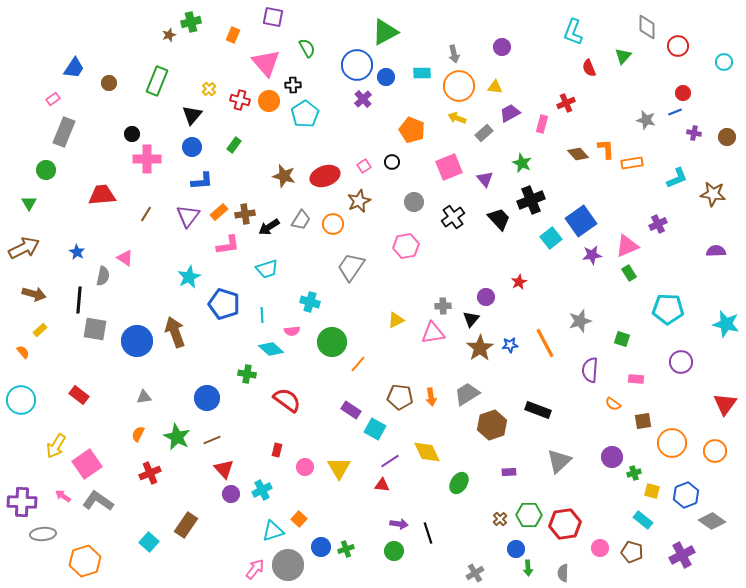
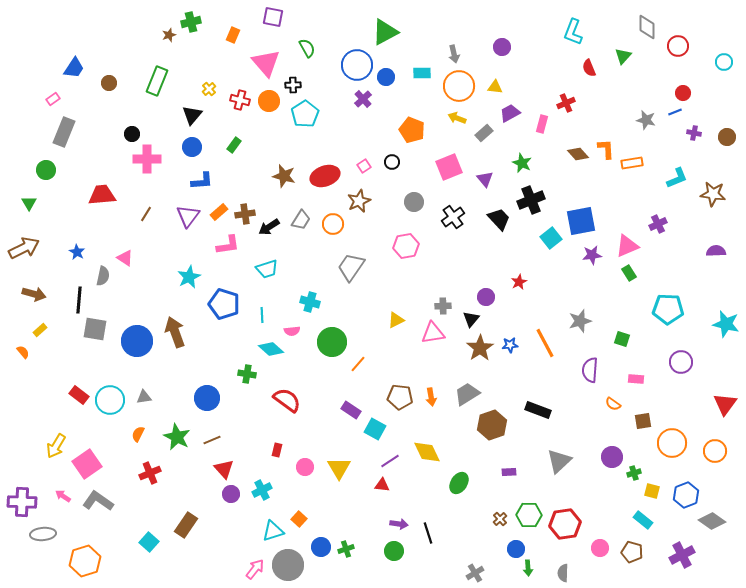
blue square at (581, 221): rotated 24 degrees clockwise
cyan circle at (21, 400): moved 89 px right
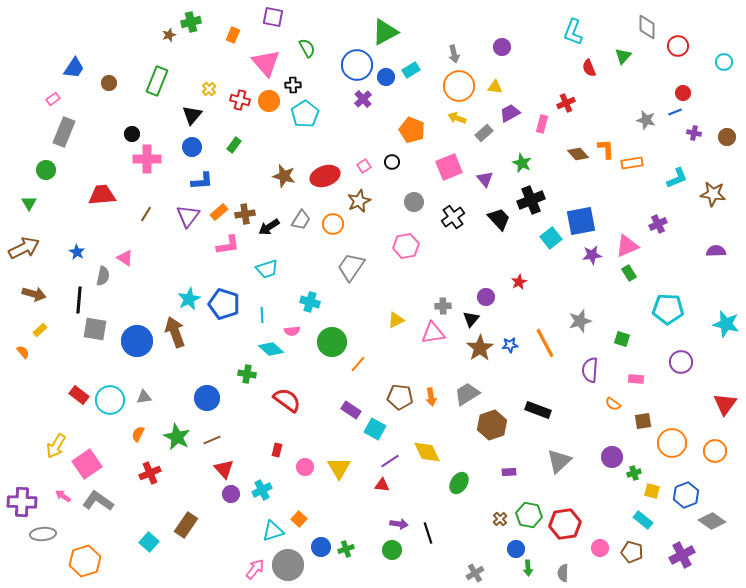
cyan rectangle at (422, 73): moved 11 px left, 3 px up; rotated 30 degrees counterclockwise
cyan star at (189, 277): moved 22 px down
green hexagon at (529, 515): rotated 10 degrees clockwise
green circle at (394, 551): moved 2 px left, 1 px up
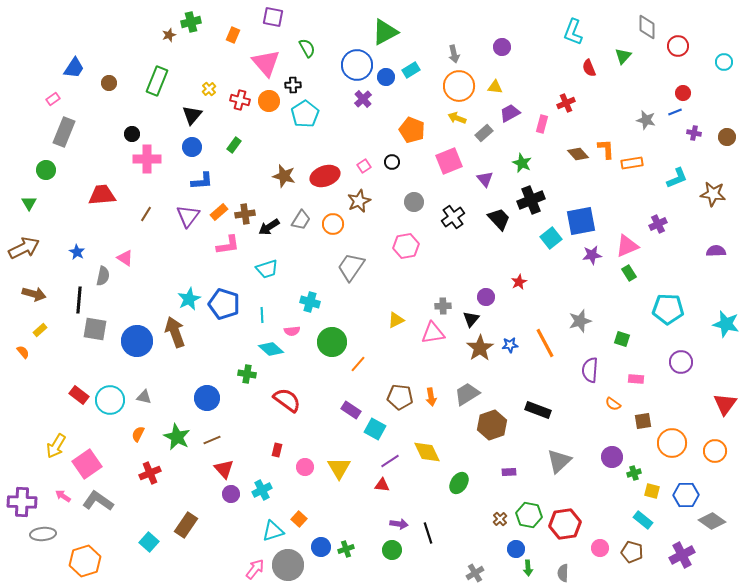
pink square at (449, 167): moved 6 px up
gray triangle at (144, 397): rotated 21 degrees clockwise
blue hexagon at (686, 495): rotated 20 degrees clockwise
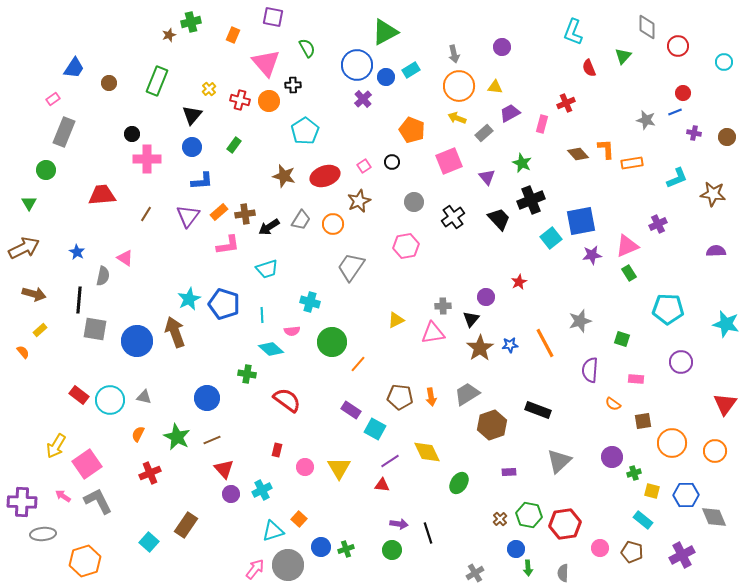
cyan pentagon at (305, 114): moved 17 px down
purple triangle at (485, 179): moved 2 px right, 2 px up
gray L-shape at (98, 501): rotated 28 degrees clockwise
gray diamond at (712, 521): moved 2 px right, 4 px up; rotated 32 degrees clockwise
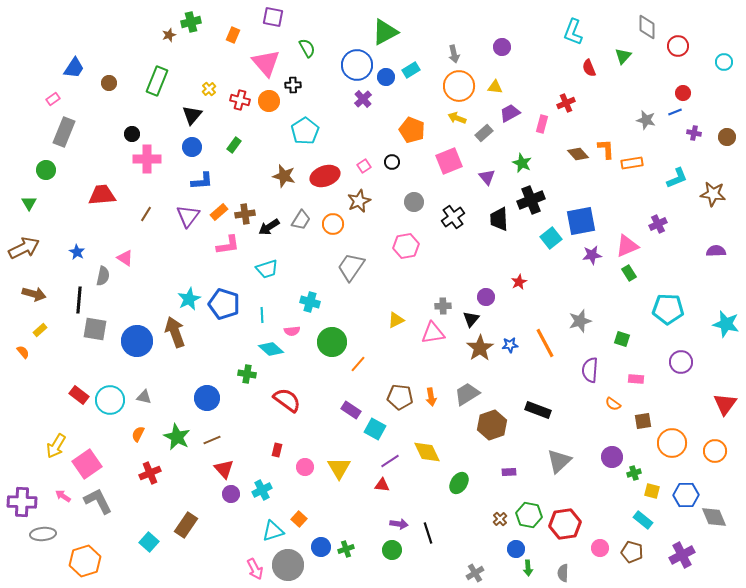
black trapezoid at (499, 219): rotated 140 degrees counterclockwise
pink arrow at (255, 569): rotated 115 degrees clockwise
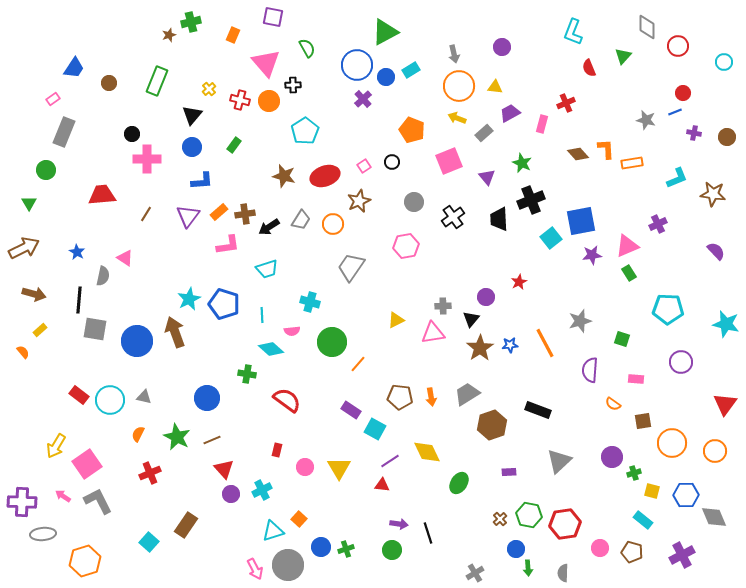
purple semicircle at (716, 251): rotated 48 degrees clockwise
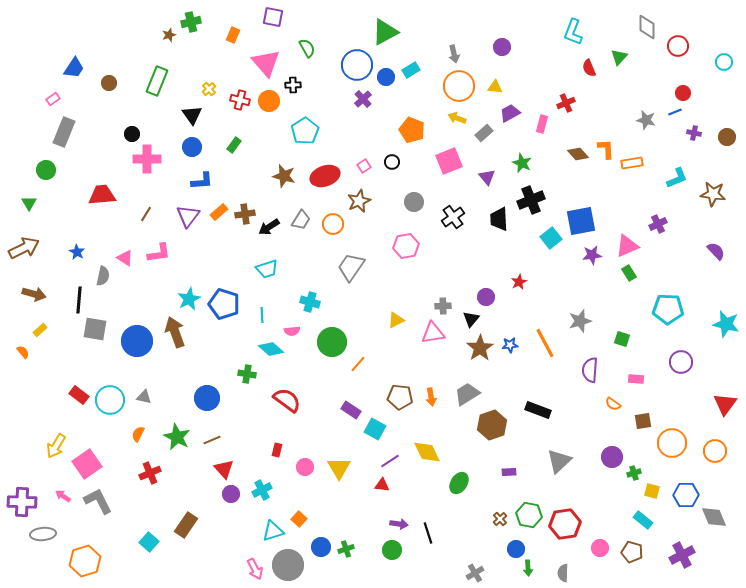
green triangle at (623, 56): moved 4 px left, 1 px down
black triangle at (192, 115): rotated 15 degrees counterclockwise
pink L-shape at (228, 245): moved 69 px left, 8 px down
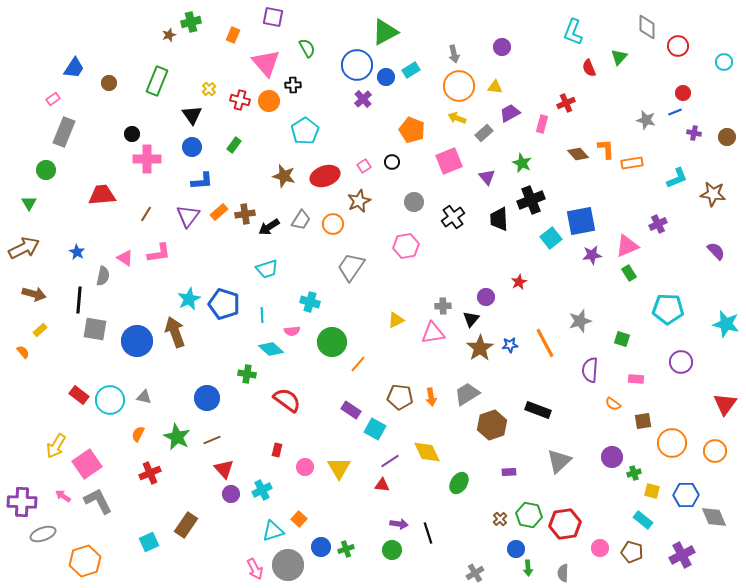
gray ellipse at (43, 534): rotated 15 degrees counterclockwise
cyan square at (149, 542): rotated 24 degrees clockwise
